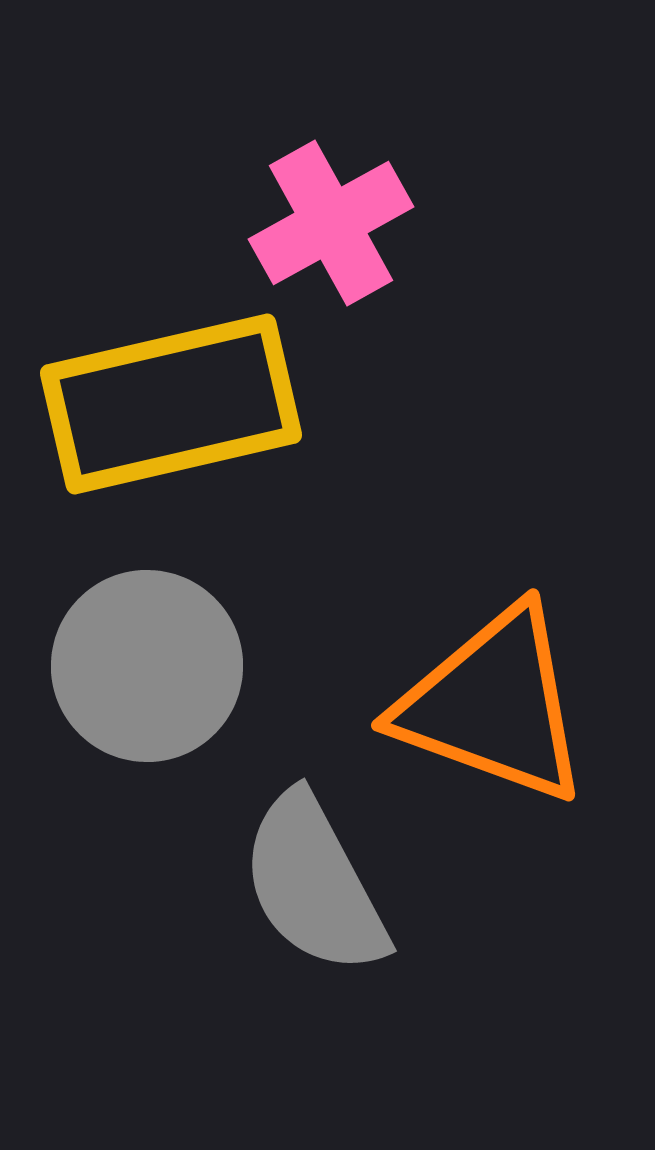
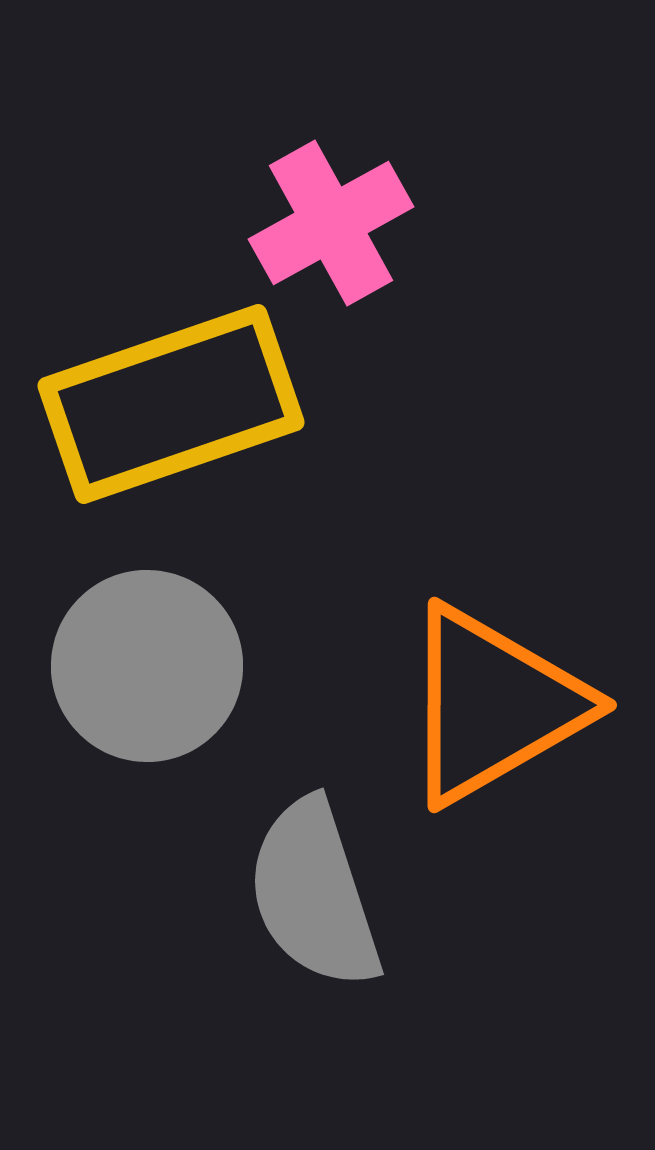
yellow rectangle: rotated 6 degrees counterclockwise
orange triangle: rotated 50 degrees counterclockwise
gray semicircle: moved 10 px down; rotated 10 degrees clockwise
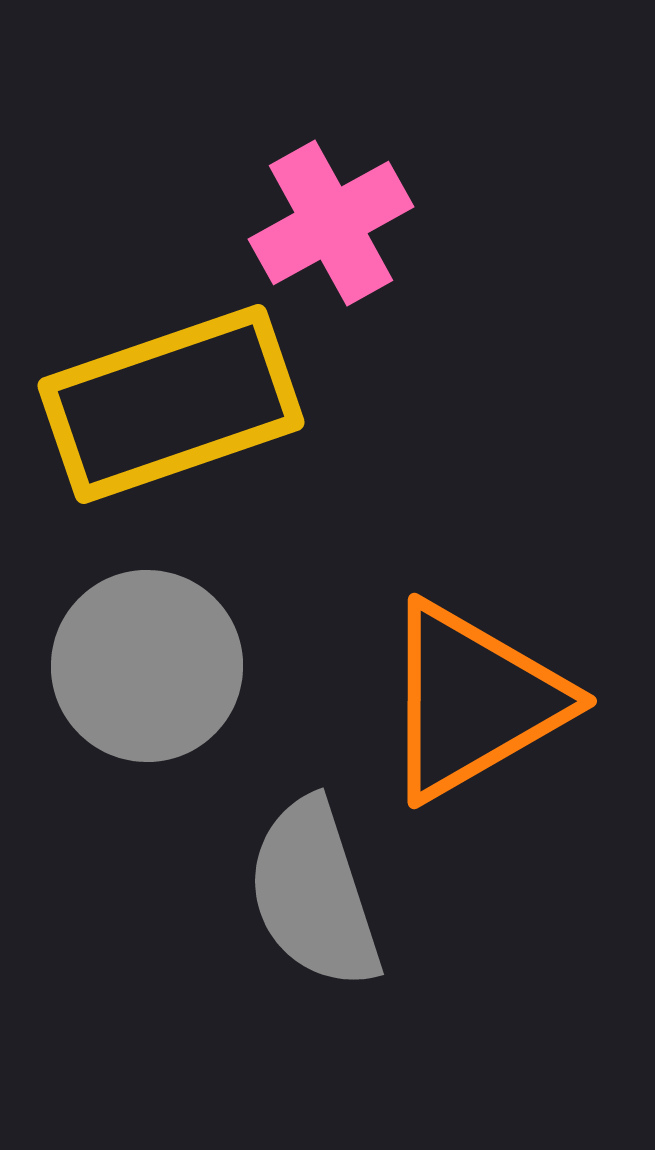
orange triangle: moved 20 px left, 4 px up
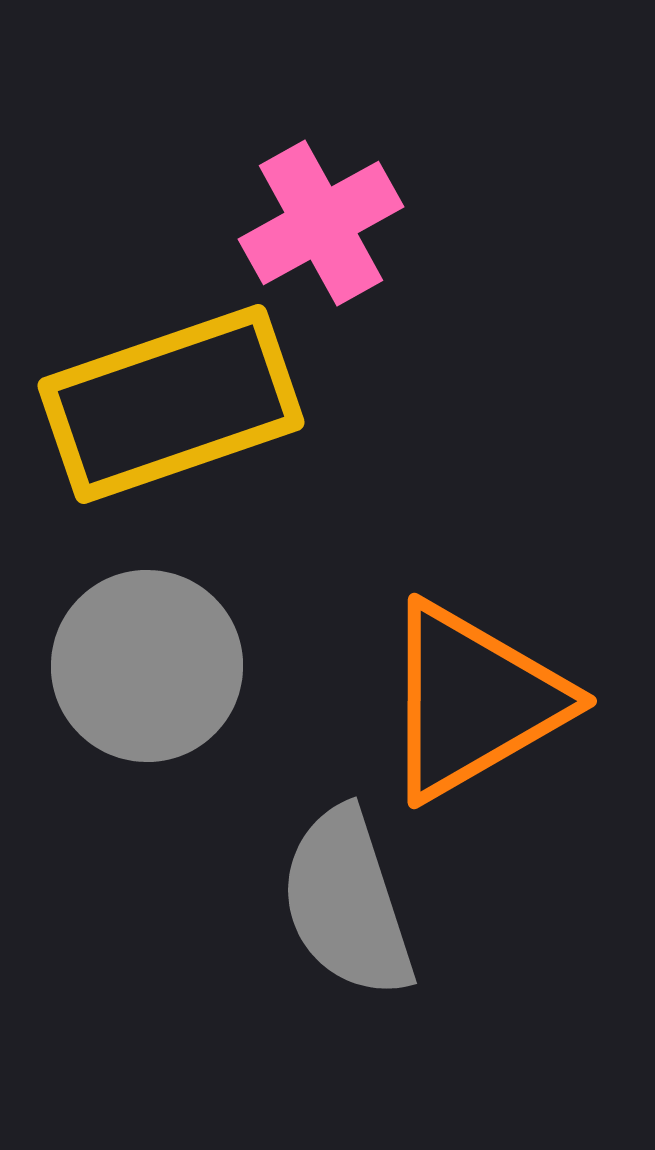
pink cross: moved 10 px left
gray semicircle: moved 33 px right, 9 px down
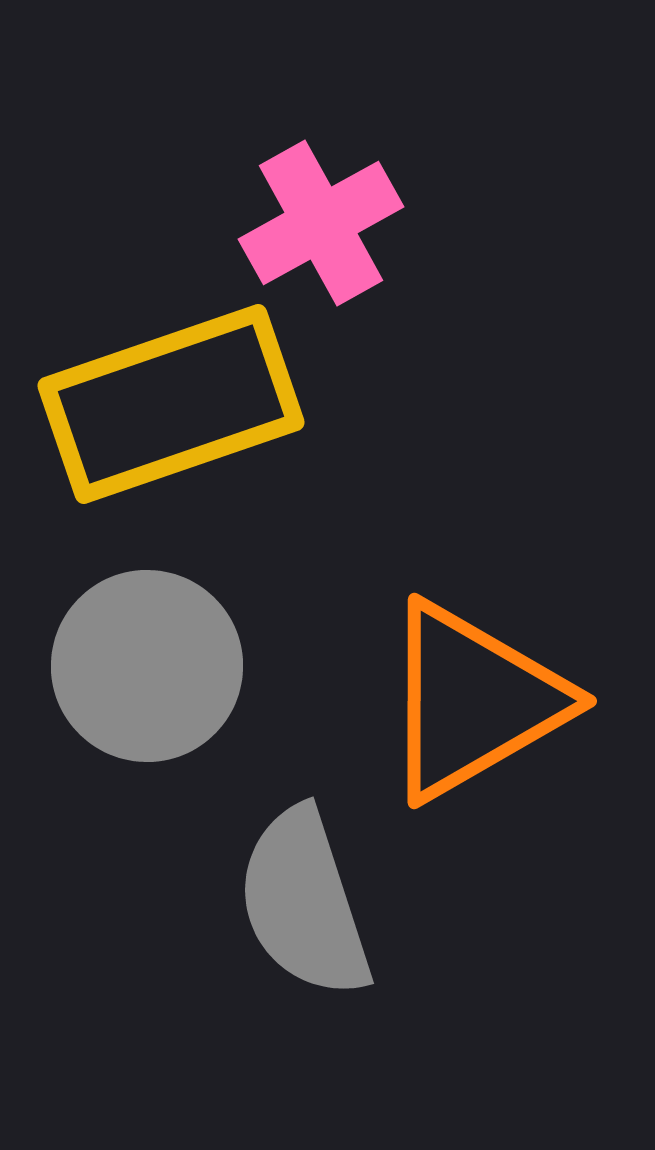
gray semicircle: moved 43 px left
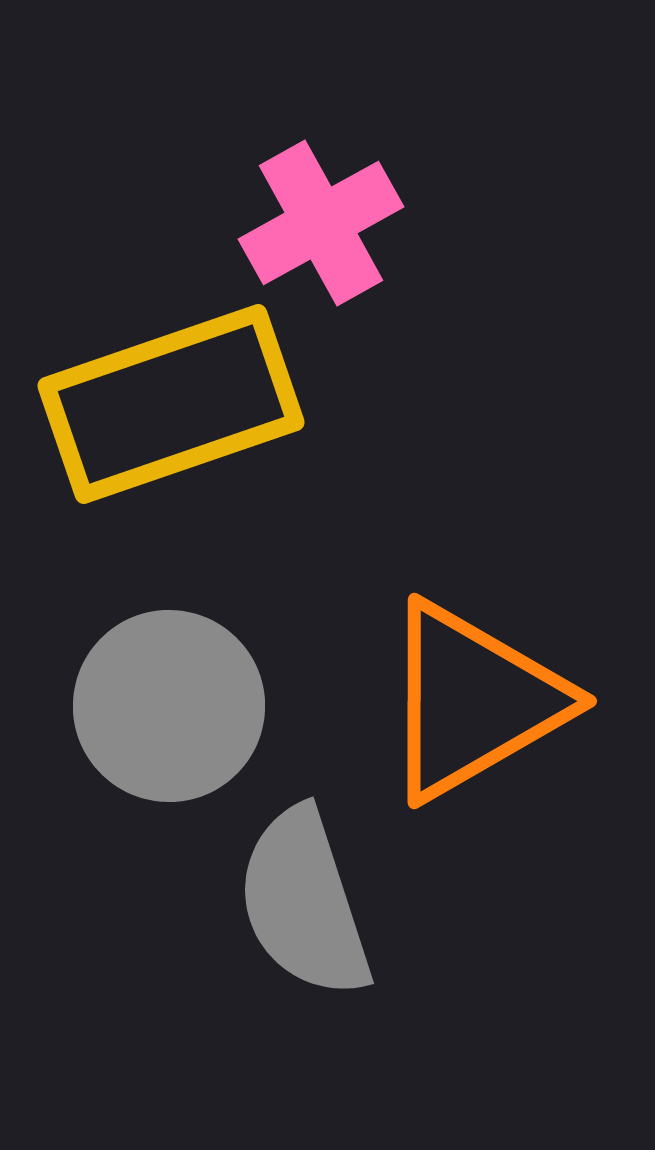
gray circle: moved 22 px right, 40 px down
